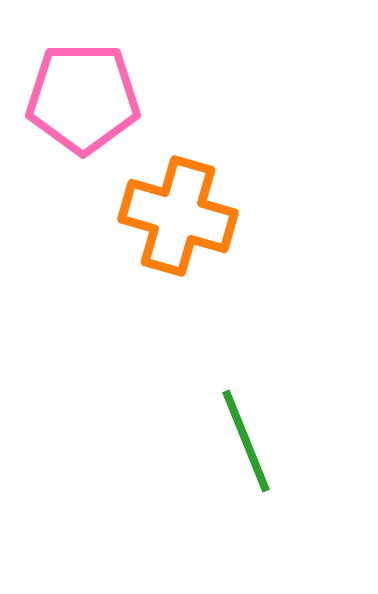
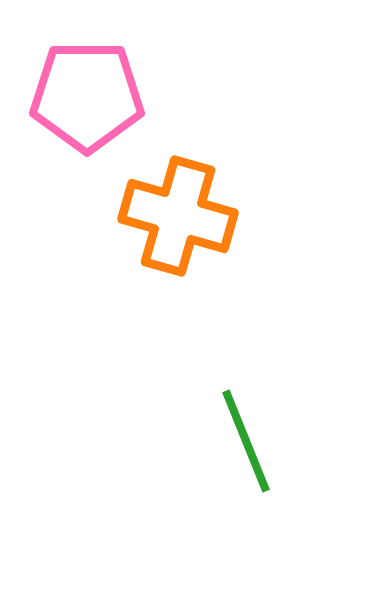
pink pentagon: moved 4 px right, 2 px up
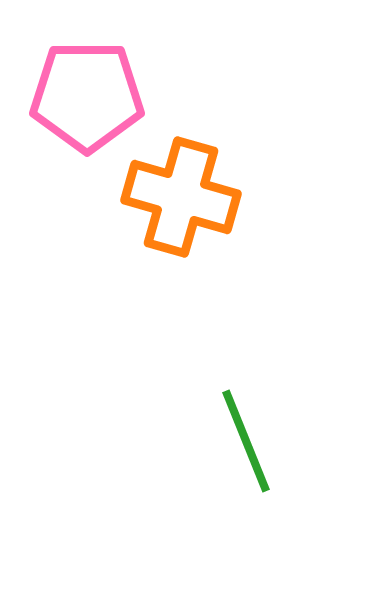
orange cross: moved 3 px right, 19 px up
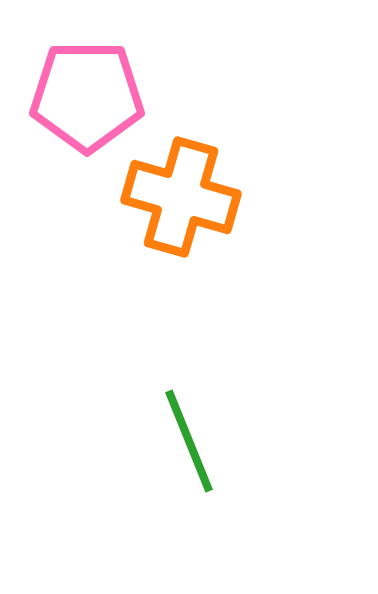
green line: moved 57 px left
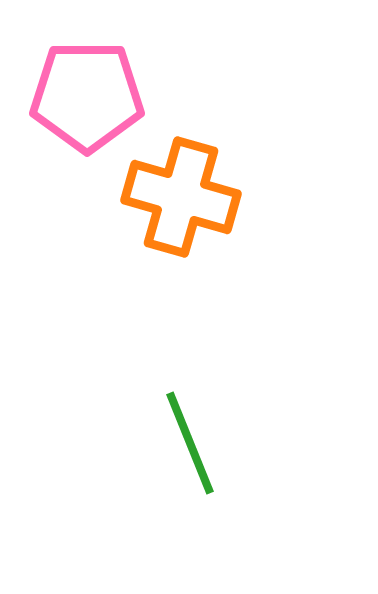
green line: moved 1 px right, 2 px down
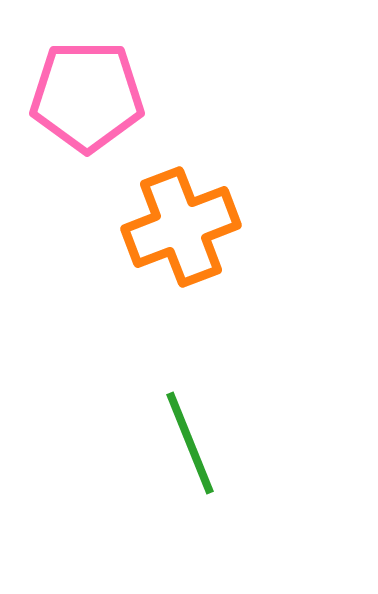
orange cross: moved 30 px down; rotated 37 degrees counterclockwise
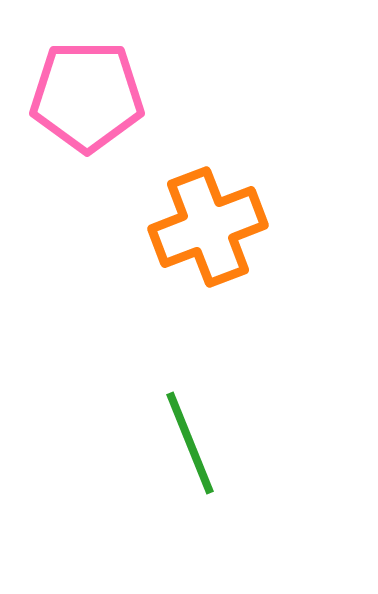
orange cross: moved 27 px right
